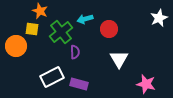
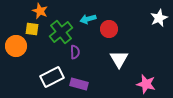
cyan arrow: moved 3 px right
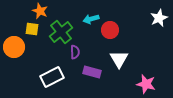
cyan arrow: moved 3 px right
red circle: moved 1 px right, 1 px down
orange circle: moved 2 px left, 1 px down
purple rectangle: moved 13 px right, 12 px up
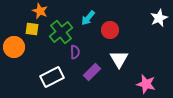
cyan arrow: moved 3 px left, 1 px up; rotated 35 degrees counterclockwise
purple rectangle: rotated 60 degrees counterclockwise
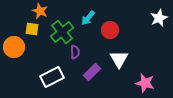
green cross: moved 1 px right
pink star: moved 1 px left, 1 px up
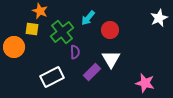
white triangle: moved 8 px left
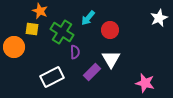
green cross: rotated 20 degrees counterclockwise
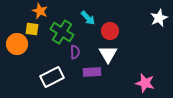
cyan arrow: rotated 84 degrees counterclockwise
red circle: moved 1 px down
orange circle: moved 3 px right, 3 px up
white triangle: moved 3 px left, 5 px up
purple rectangle: rotated 42 degrees clockwise
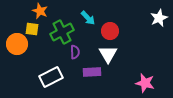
green cross: rotated 30 degrees clockwise
white rectangle: moved 1 px left
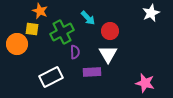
white star: moved 8 px left, 5 px up
